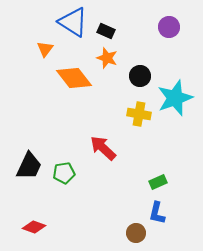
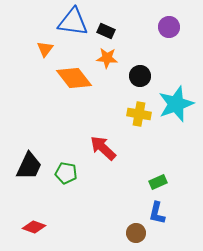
blue triangle: rotated 24 degrees counterclockwise
orange star: rotated 15 degrees counterclockwise
cyan star: moved 1 px right, 6 px down
green pentagon: moved 2 px right; rotated 20 degrees clockwise
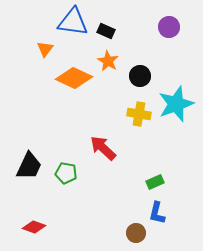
orange star: moved 1 px right, 3 px down; rotated 25 degrees clockwise
orange diamond: rotated 27 degrees counterclockwise
green rectangle: moved 3 px left
